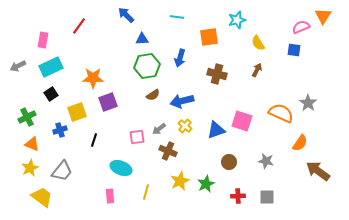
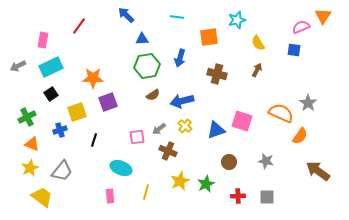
orange semicircle at (300, 143): moved 7 px up
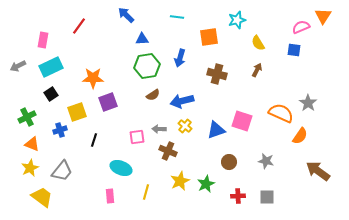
gray arrow at (159, 129): rotated 40 degrees clockwise
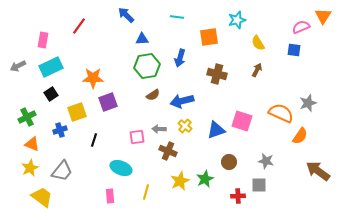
gray star at (308, 103): rotated 18 degrees clockwise
green star at (206, 184): moved 1 px left, 5 px up
gray square at (267, 197): moved 8 px left, 12 px up
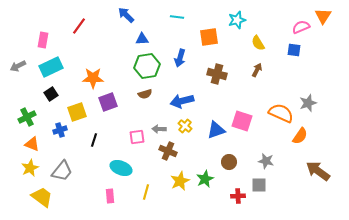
brown semicircle at (153, 95): moved 8 px left, 1 px up; rotated 16 degrees clockwise
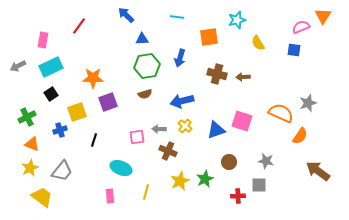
brown arrow at (257, 70): moved 14 px left, 7 px down; rotated 120 degrees counterclockwise
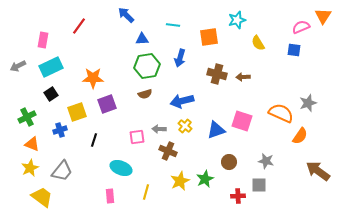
cyan line at (177, 17): moved 4 px left, 8 px down
purple square at (108, 102): moved 1 px left, 2 px down
